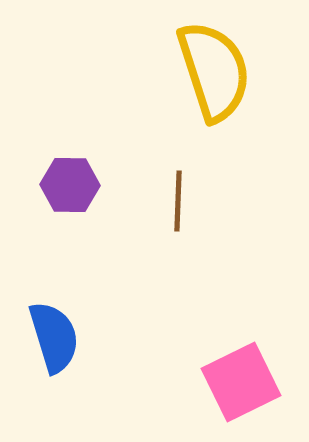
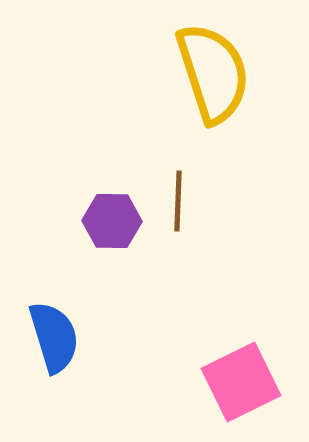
yellow semicircle: moved 1 px left, 2 px down
purple hexagon: moved 42 px right, 36 px down
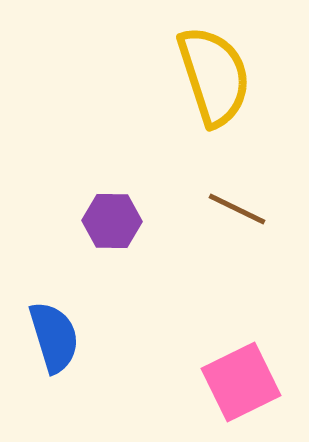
yellow semicircle: moved 1 px right, 3 px down
brown line: moved 59 px right, 8 px down; rotated 66 degrees counterclockwise
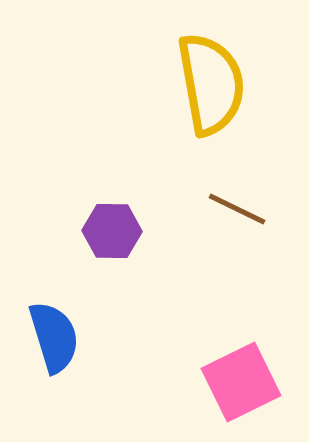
yellow semicircle: moved 3 px left, 8 px down; rotated 8 degrees clockwise
purple hexagon: moved 10 px down
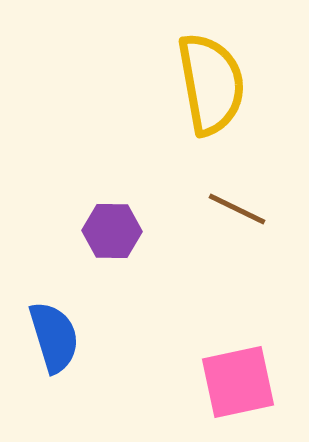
pink square: moved 3 px left; rotated 14 degrees clockwise
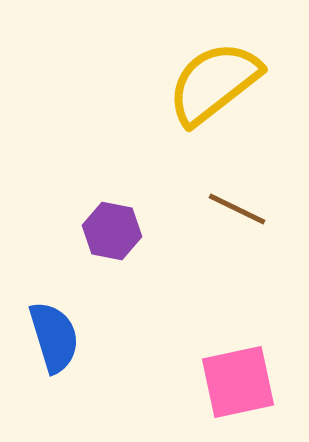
yellow semicircle: moved 3 px right, 1 px up; rotated 118 degrees counterclockwise
purple hexagon: rotated 10 degrees clockwise
